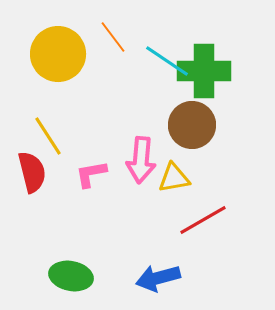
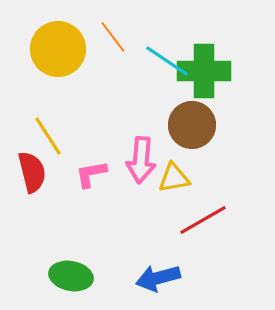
yellow circle: moved 5 px up
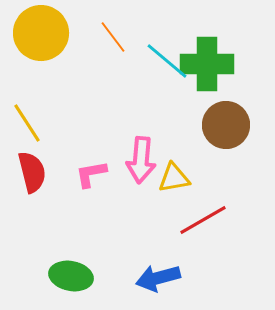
yellow circle: moved 17 px left, 16 px up
cyan line: rotated 6 degrees clockwise
green cross: moved 3 px right, 7 px up
brown circle: moved 34 px right
yellow line: moved 21 px left, 13 px up
